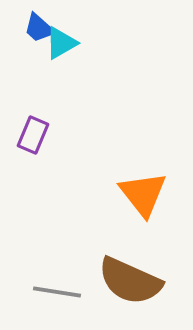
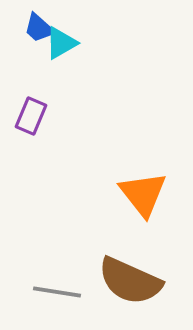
purple rectangle: moved 2 px left, 19 px up
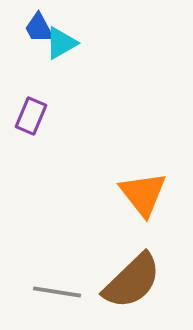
blue trapezoid: rotated 20 degrees clockwise
brown semicircle: moved 2 px right; rotated 68 degrees counterclockwise
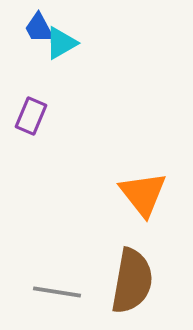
brown semicircle: rotated 36 degrees counterclockwise
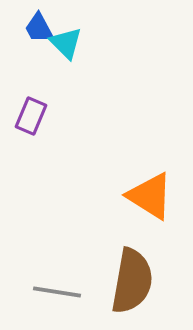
cyan triangle: moved 5 px right; rotated 45 degrees counterclockwise
orange triangle: moved 7 px right, 2 px down; rotated 20 degrees counterclockwise
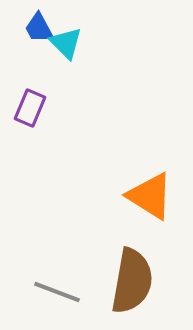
purple rectangle: moved 1 px left, 8 px up
gray line: rotated 12 degrees clockwise
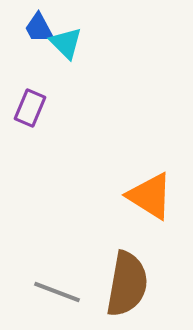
brown semicircle: moved 5 px left, 3 px down
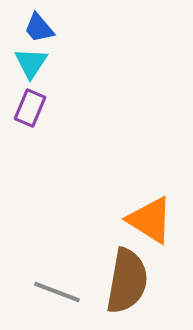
blue trapezoid: rotated 12 degrees counterclockwise
cyan triangle: moved 35 px left, 20 px down; rotated 18 degrees clockwise
orange triangle: moved 24 px down
brown semicircle: moved 3 px up
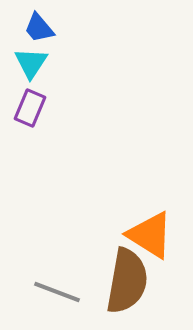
orange triangle: moved 15 px down
